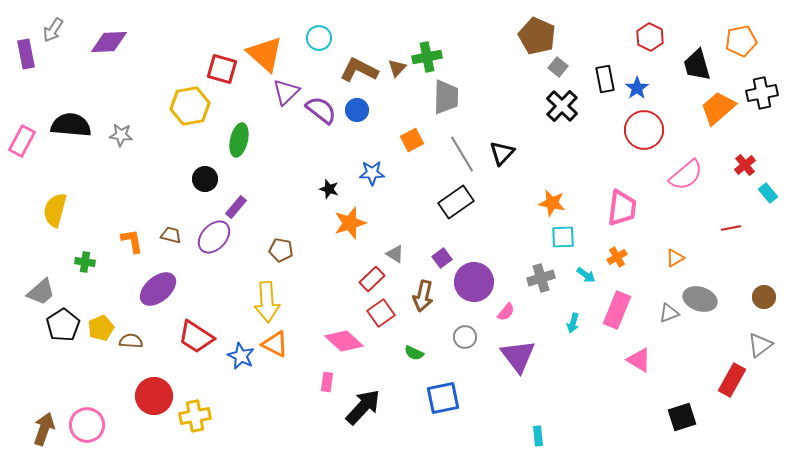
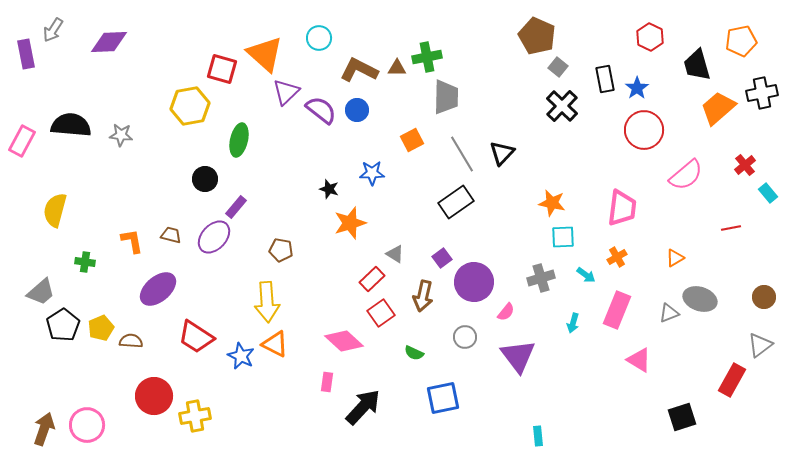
brown triangle at (397, 68): rotated 48 degrees clockwise
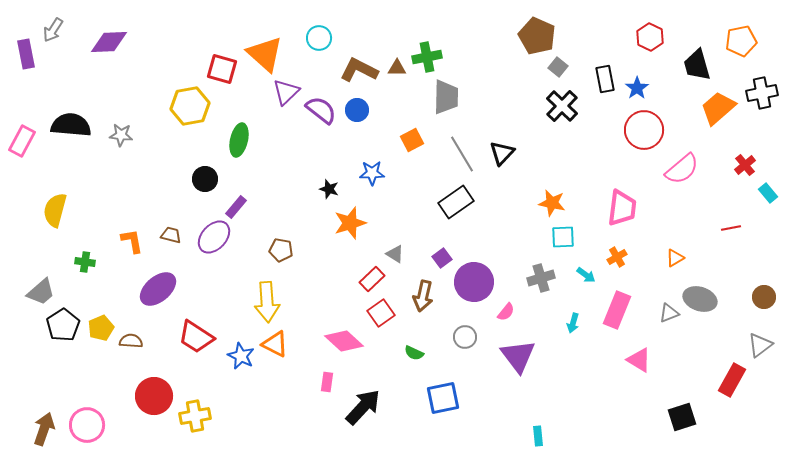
pink semicircle at (686, 175): moved 4 px left, 6 px up
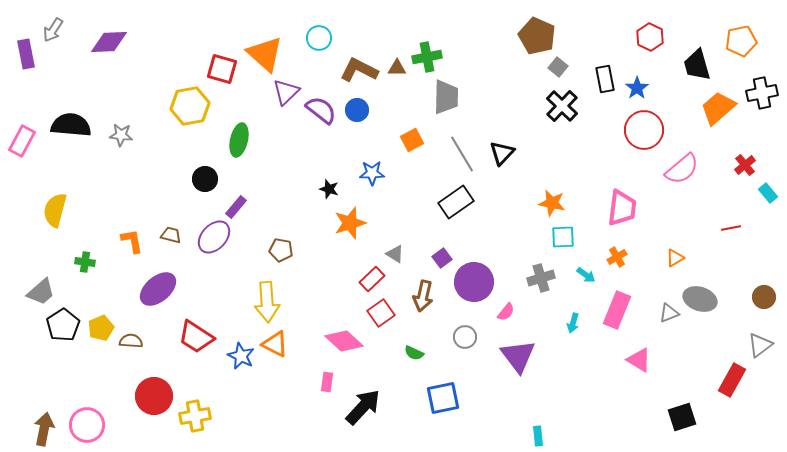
brown arrow at (44, 429): rotated 8 degrees counterclockwise
